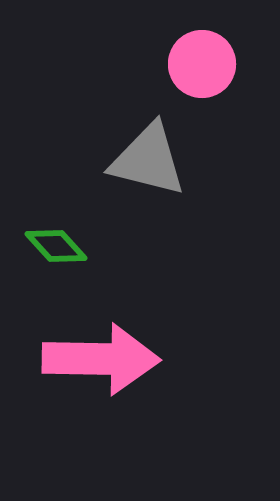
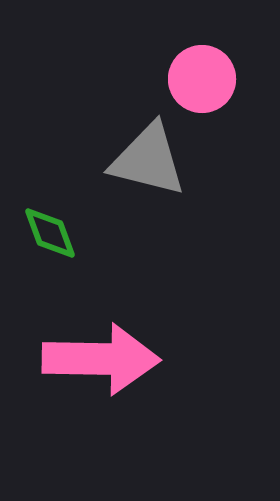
pink circle: moved 15 px down
green diamond: moved 6 px left, 13 px up; rotated 22 degrees clockwise
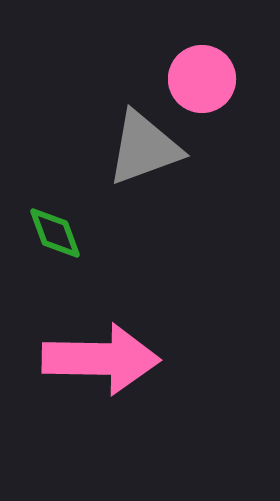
gray triangle: moved 4 px left, 12 px up; rotated 34 degrees counterclockwise
green diamond: moved 5 px right
